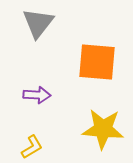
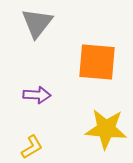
gray triangle: moved 1 px left
yellow star: moved 3 px right
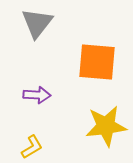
yellow star: moved 3 px up; rotated 12 degrees counterclockwise
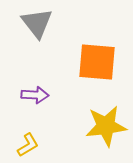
gray triangle: rotated 16 degrees counterclockwise
purple arrow: moved 2 px left
yellow L-shape: moved 4 px left, 2 px up
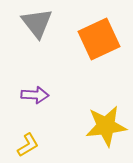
orange square: moved 2 px right, 23 px up; rotated 30 degrees counterclockwise
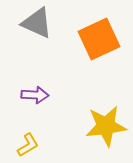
gray triangle: rotated 28 degrees counterclockwise
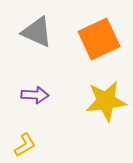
gray triangle: moved 9 px down
yellow star: moved 25 px up
yellow L-shape: moved 3 px left
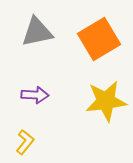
gray triangle: rotated 36 degrees counterclockwise
orange square: rotated 6 degrees counterclockwise
yellow L-shape: moved 3 px up; rotated 20 degrees counterclockwise
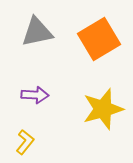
yellow star: moved 3 px left, 8 px down; rotated 9 degrees counterclockwise
